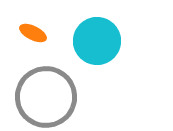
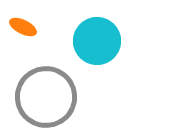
orange ellipse: moved 10 px left, 6 px up
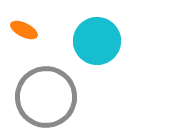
orange ellipse: moved 1 px right, 3 px down
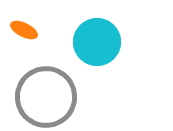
cyan circle: moved 1 px down
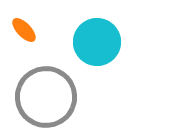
orange ellipse: rotated 20 degrees clockwise
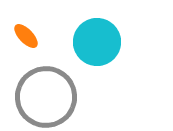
orange ellipse: moved 2 px right, 6 px down
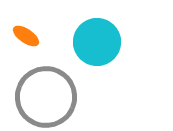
orange ellipse: rotated 12 degrees counterclockwise
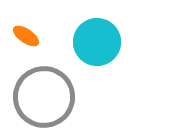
gray circle: moved 2 px left
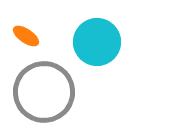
gray circle: moved 5 px up
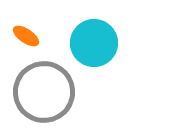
cyan circle: moved 3 px left, 1 px down
